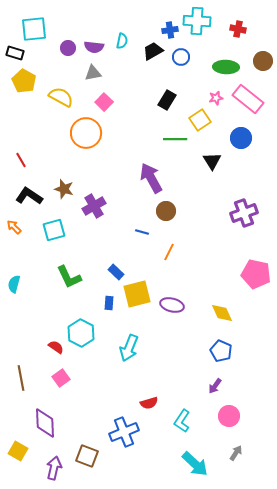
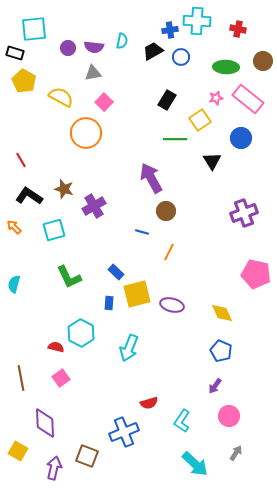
red semicircle at (56, 347): rotated 21 degrees counterclockwise
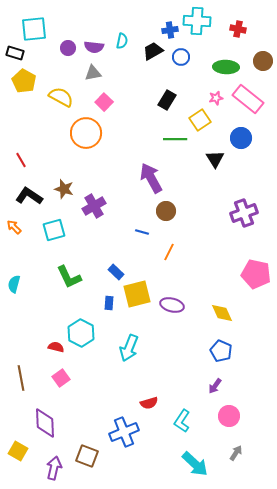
black triangle at (212, 161): moved 3 px right, 2 px up
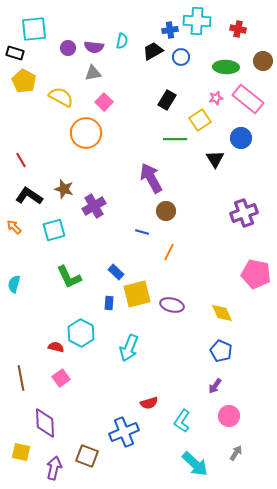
yellow square at (18, 451): moved 3 px right, 1 px down; rotated 18 degrees counterclockwise
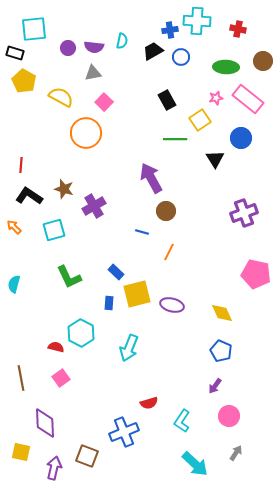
black rectangle at (167, 100): rotated 60 degrees counterclockwise
red line at (21, 160): moved 5 px down; rotated 35 degrees clockwise
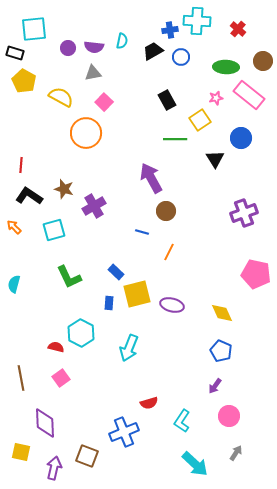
red cross at (238, 29): rotated 28 degrees clockwise
pink rectangle at (248, 99): moved 1 px right, 4 px up
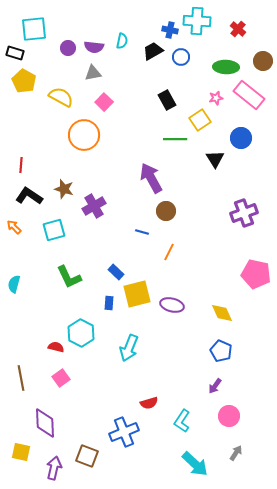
blue cross at (170, 30): rotated 21 degrees clockwise
orange circle at (86, 133): moved 2 px left, 2 px down
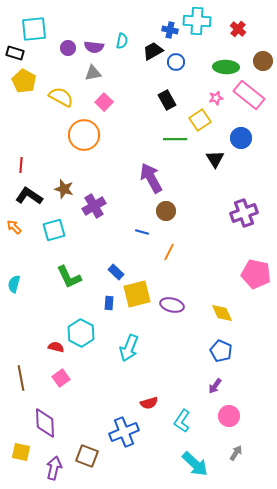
blue circle at (181, 57): moved 5 px left, 5 px down
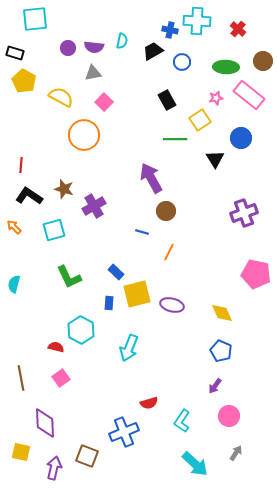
cyan square at (34, 29): moved 1 px right, 10 px up
blue circle at (176, 62): moved 6 px right
cyan hexagon at (81, 333): moved 3 px up
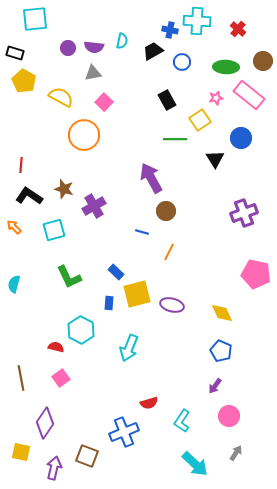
purple diamond at (45, 423): rotated 36 degrees clockwise
